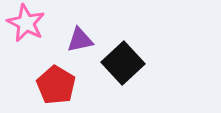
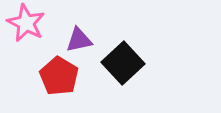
purple triangle: moved 1 px left
red pentagon: moved 3 px right, 9 px up
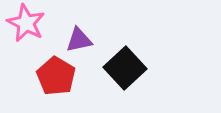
black square: moved 2 px right, 5 px down
red pentagon: moved 3 px left
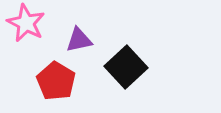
black square: moved 1 px right, 1 px up
red pentagon: moved 5 px down
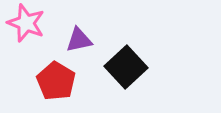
pink star: rotated 6 degrees counterclockwise
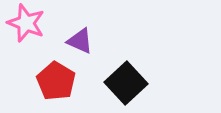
purple triangle: moved 1 px right, 1 px down; rotated 36 degrees clockwise
black square: moved 16 px down
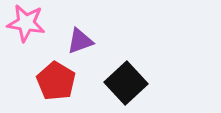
pink star: rotated 12 degrees counterclockwise
purple triangle: rotated 44 degrees counterclockwise
